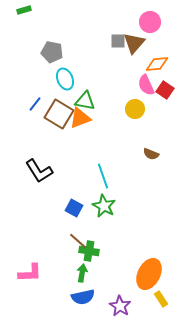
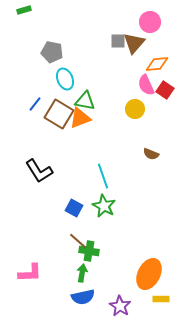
yellow rectangle: rotated 56 degrees counterclockwise
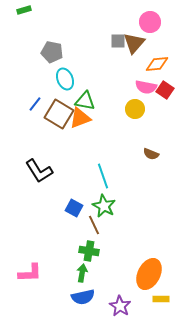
pink semicircle: moved 2 px down; rotated 55 degrees counterclockwise
brown line: moved 16 px right, 16 px up; rotated 24 degrees clockwise
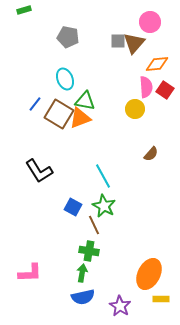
gray pentagon: moved 16 px right, 15 px up
pink semicircle: rotated 105 degrees counterclockwise
brown semicircle: rotated 70 degrees counterclockwise
cyan line: rotated 10 degrees counterclockwise
blue square: moved 1 px left, 1 px up
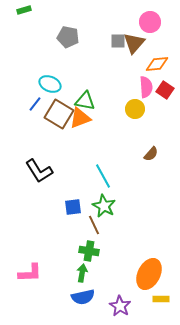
cyan ellipse: moved 15 px left, 5 px down; rotated 45 degrees counterclockwise
blue square: rotated 36 degrees counterclockwise
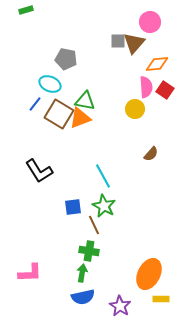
green rectangle: moved 2 px right
gray pentagon: moved 2 px left, 22 px down
